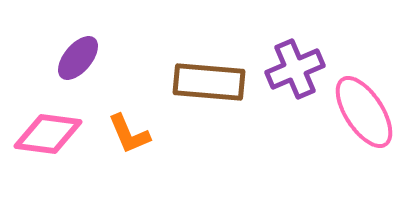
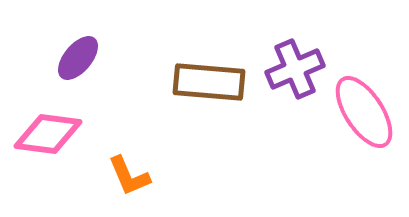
orange L-shape: moved 42 px down
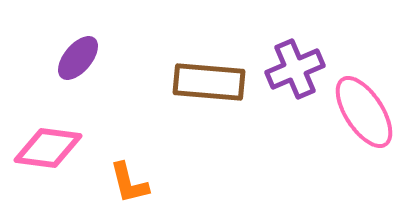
pink diamond: moved 14 px down
orange L-shape: moved 7 px down; rotated 9 degrees clockwise
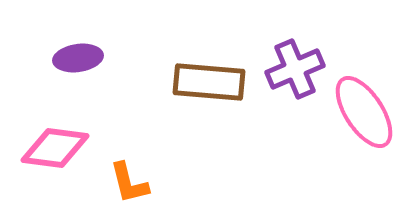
purple ellipse: rotated 42 degrees clockwise
pink diamond: moved 7 px right
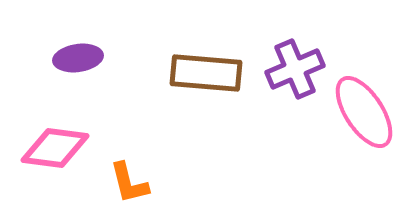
brown rectangle: moved 3 px left, 9 px up
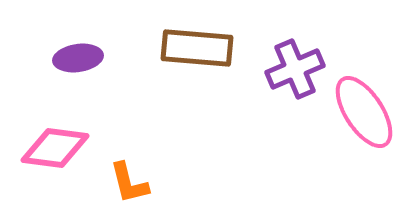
brown rectangle: moved 9 px left, 25 px up
